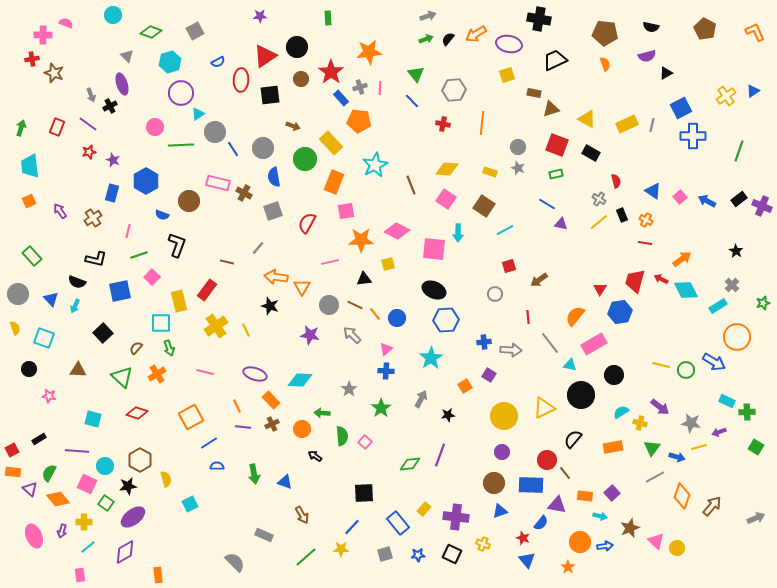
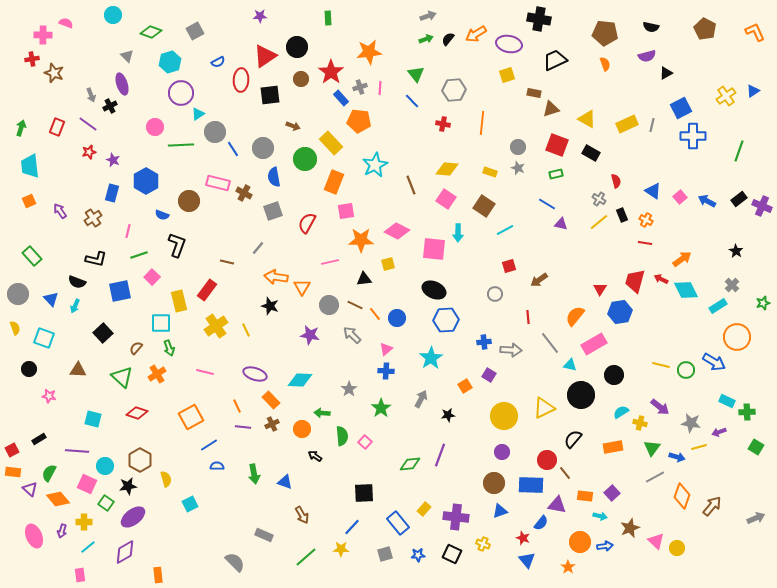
blue line at (209, 443): moved 2 px down
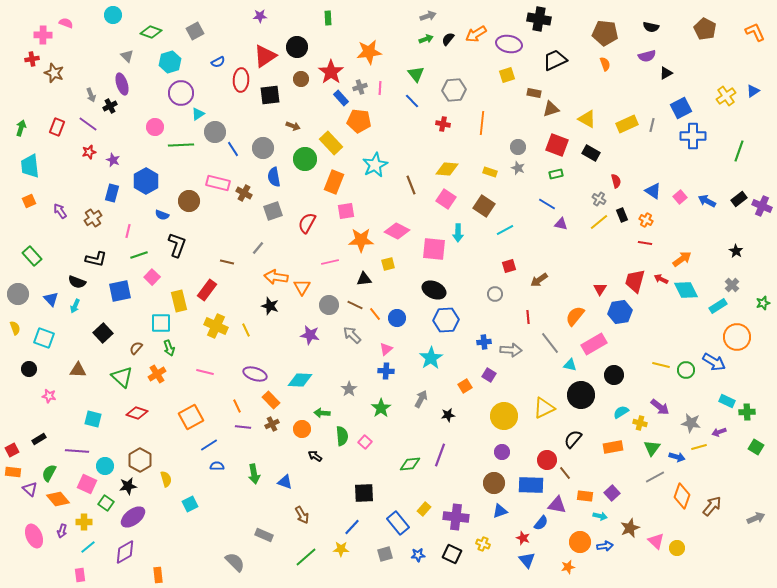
yellow cross at (216, 326): rotated 30 degrees counterclockwise
orange star at (568, 567): rotated 24 degrees clockwise
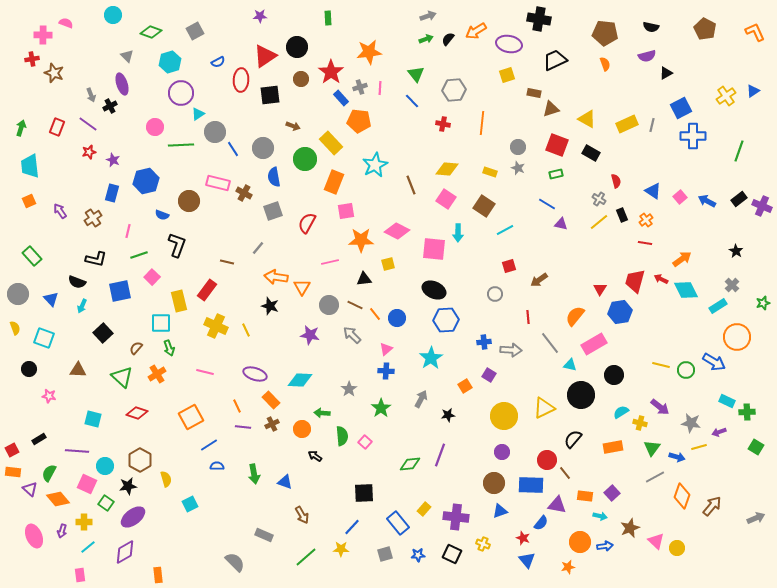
orange arrow at (476, 34): moved 3 px up
blue hexagon at (146, 181): rotated 15 degrees clockwise
orange cross at (646, 220): rotated 24 degrees clockwise
cyan arrow at (75, 306): moved 7 px right
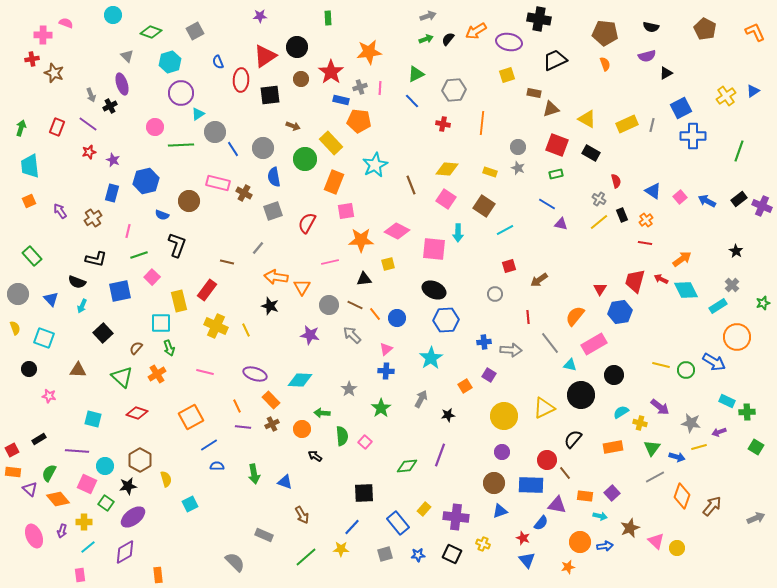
purple ellipse at (509, 44): moved 2 px up
blue semicircle at (218, 62): rotated 96 degrees clockwise
green triangle at (416, 74): rotated 42 degrees clockwise
blue rectangle at (341, 98): moved 2 px down; rotated 35 degrees counterclockwise
green diamond at (410, 464): moved 3 px left, 2 px down
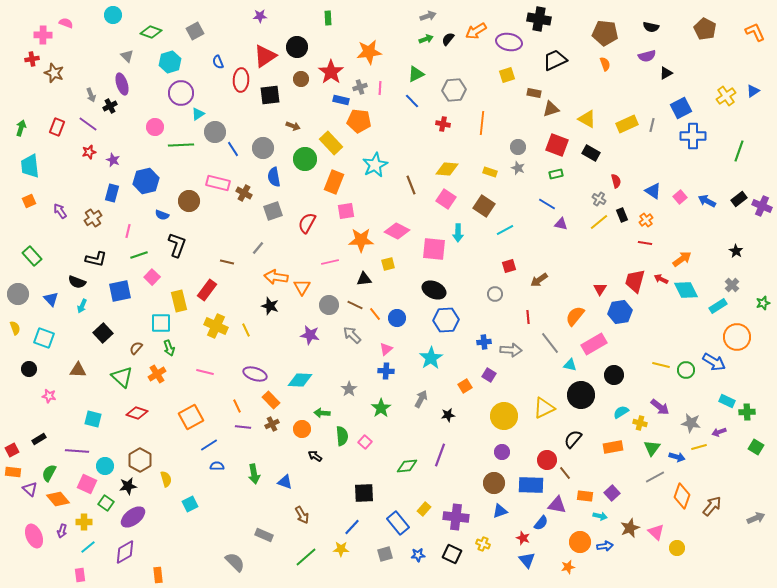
pink triangle at (656, 541): moved 9 px up
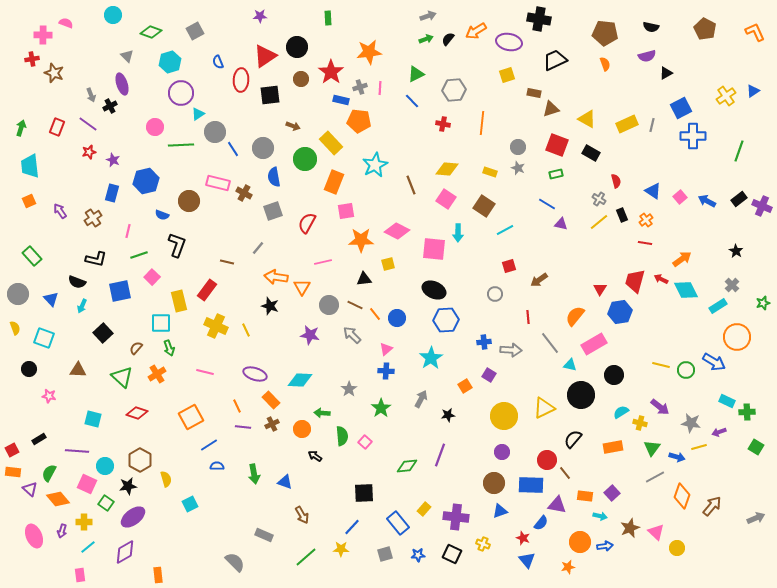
pink line at (330, 262): moved 7 px left
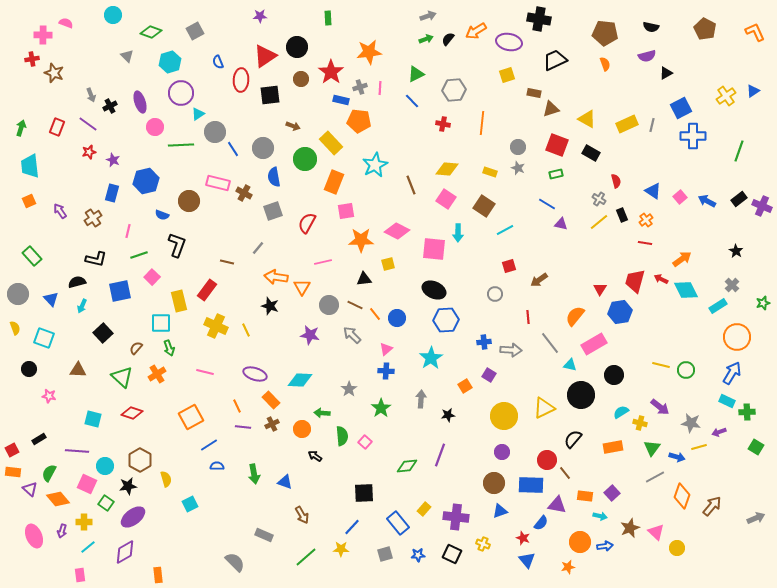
purple ellipse at (122, 84): moved 18 px right, 18 px down
black semicircle at (77, 282): rotated 144 degrees clockwise
blue arrow at (714, 362): moved 18 px right, 11 px down; rotated 90 degrees counterclockwise
gray arrow at (421, 399): rotated 24 degrees counterclockwise
red diamond at (137, 413): moved 5 px left
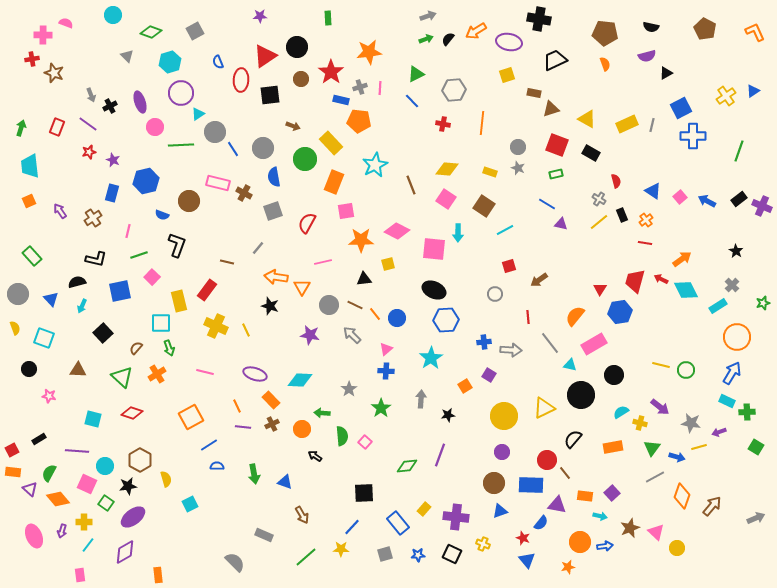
cyan line at (88, 547): moved 2 px up; rotated 14 degrees counterclockwise
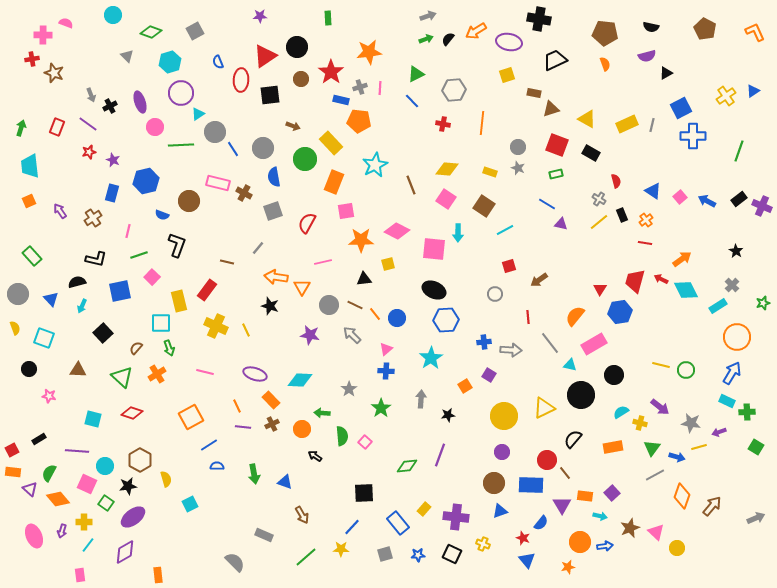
gray line at (655, 477): moved 2 px up
purple triangle at (557, 505): moved 5 px right; rotated 48 degrees clockwise
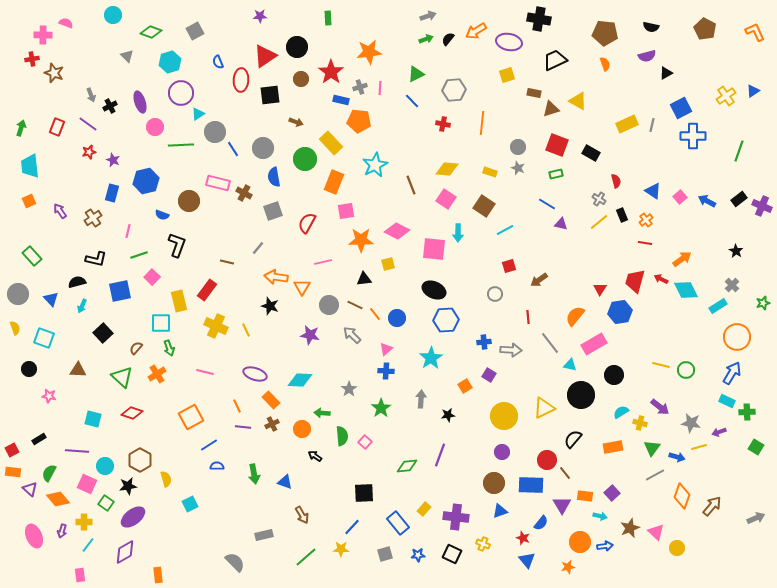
yellow triangle at (587, 119): moved 9 px left, 18 px up
brown arrow at (293, 126): moved 3 px right, 4 px up
gray rectangle at (264, 535): rotated 36 degrees counterclockwise
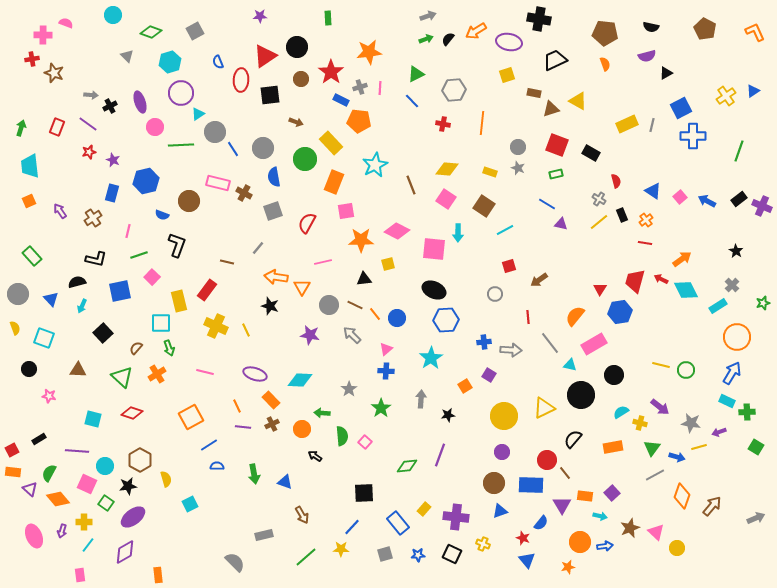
gray arrow at (91, 95): rotated 64 degrees counterclockwise
blue rectangle at (341, 100): rotated 14 degrees clockwise
